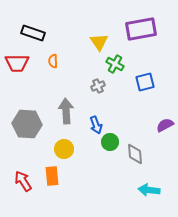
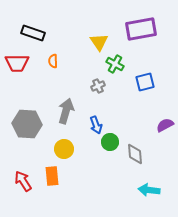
gray arrow: rotated 20 degrees clockwise
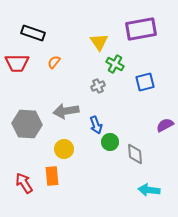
orange semicircle: moved 1 px right, 1 px down; rotated 40 degrees clockwise
gray arrow: rotated 115 degrees counterclockwise
red arrow: moved 1 px right, 2 px down
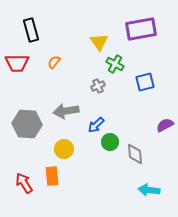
black rectangle: moved 2 px left, 3 px up; rotated 55 degrees clockwise
blue arrow: rotated 66 degrees clockwise
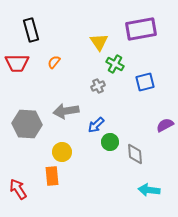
yellow circle: moved 2 px left, 3 px down
red arrow: moved 6 px left, 6 px down
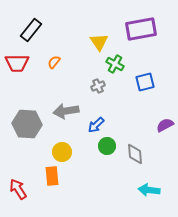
black rectangle: rotated 55 degrees clockwise
green circle: moved 3 px left, 4 px down
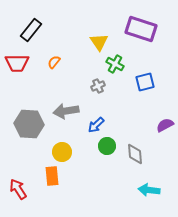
purple rectangle: rotated 28 degrees clockwise
gray hexagon: moved 2 px right
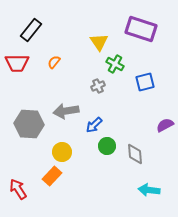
blue arrow: moved 2 px left
orange rectangle: rotated 48 degrees clockwise
